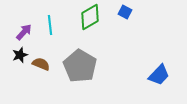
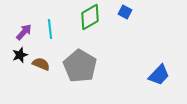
cyan line: moved 4 px down
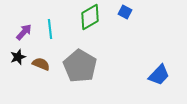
black star: moved 2 px left, 2 px down
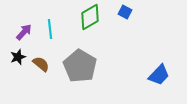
brown semicircle: rotated 18 degrees clockwise
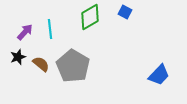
purple arrow: moved 1 px right
gray pentagon: moved 7 px left
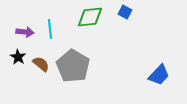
green diamond: rotated 24 degrees clockwise
purple arrow: rotated 54 degrees clockwise
black star: rotated 21 degrees counterclockwise
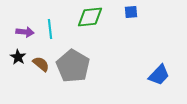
blue square: moved 6 px right; rotated 32 degrees counterclockwise
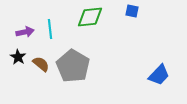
blue square: moved 1 px right, 1 px up; rotated 16 degrees clockwise
purple arrow: rotated 18 degrees counterclockwise
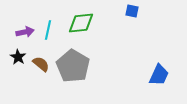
green diamond: moved 9 px left, 6 px down
cyan line: moved 2 px left, 1 px down; rotated 18 degrees clockwise
blue trapezoid: rotated 20 degrees counterclockwise
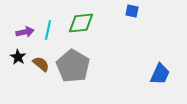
blue trapezoid: moved 1 px right, 1 px up
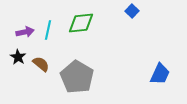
blue square: rotated 32 degrees clockwise
gray pentagon: moved 4 px right, 11 px down
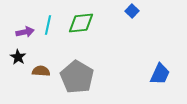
cyan line: moved 5 px up
brown semicircle: moved 7 px down; rotated 36 degrees counterclockwise
